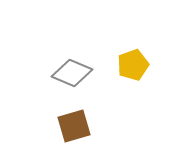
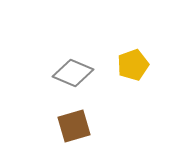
gray diamond: moved 1 px right
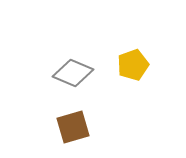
brown square: moved 1 px left, 1 px down
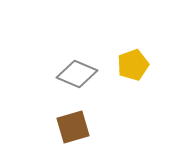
gray diamond: moved 4 px right, 1 px down
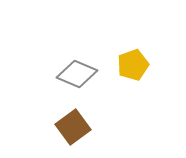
brown square: rotated 20 degrees counterclockwise
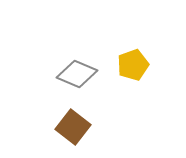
brown square: rotated 16 degrees counterclockwise
